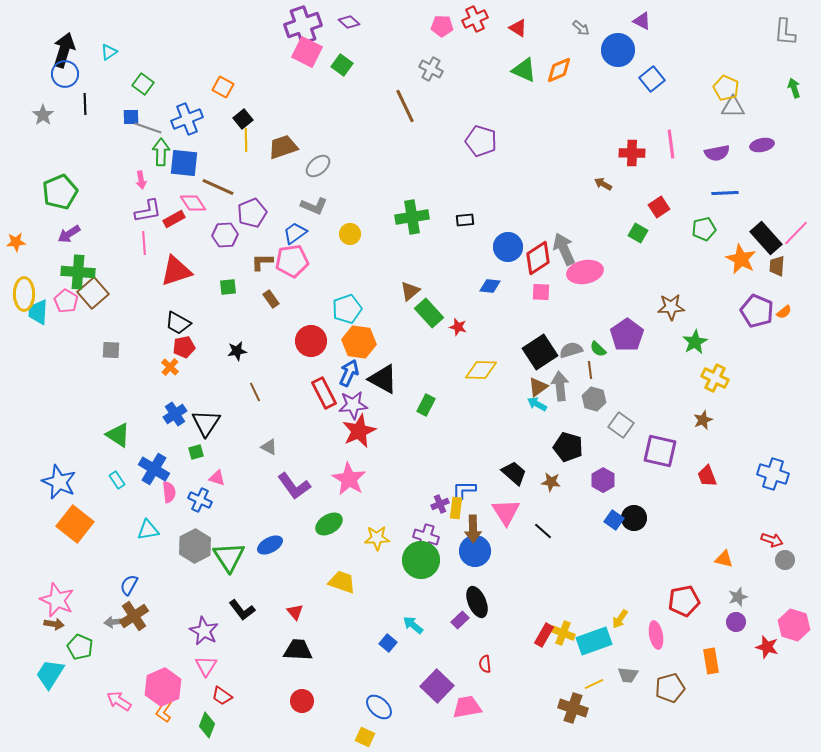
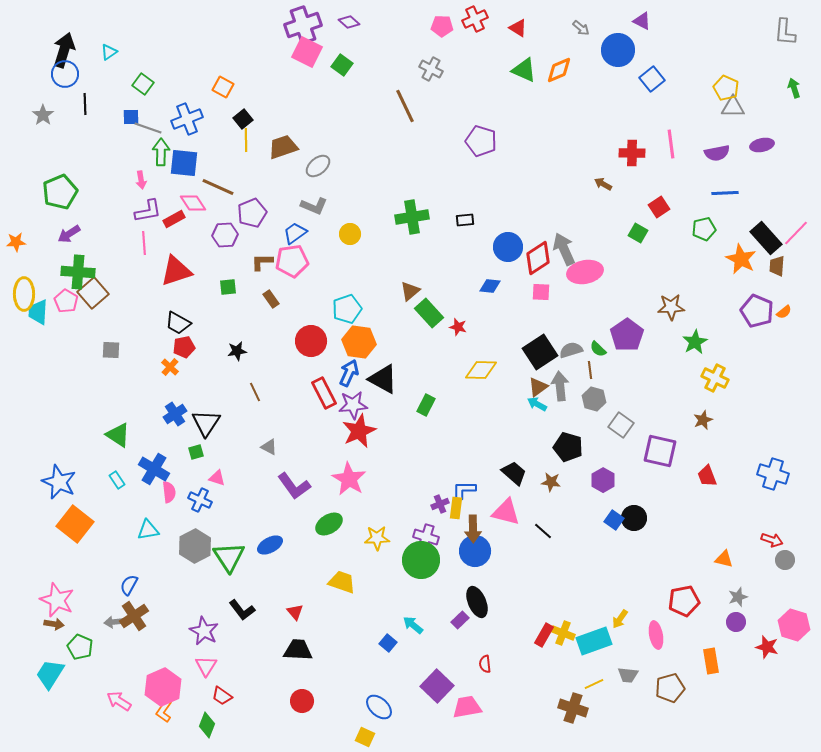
pink triangle at (506, 512): rotated 44 degrees counterclockwise
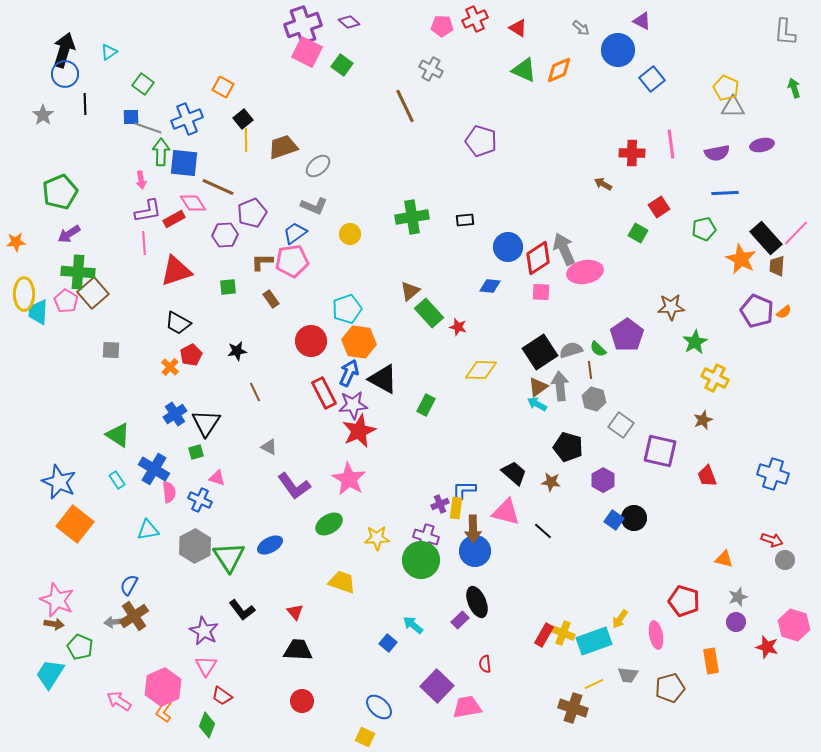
red pentagon at (184, 347): moved 7 px right, 8 px down; rotated 15 degrees counterclockwise
red pentagon at (684, 601): rotated 28 degrees clockwise
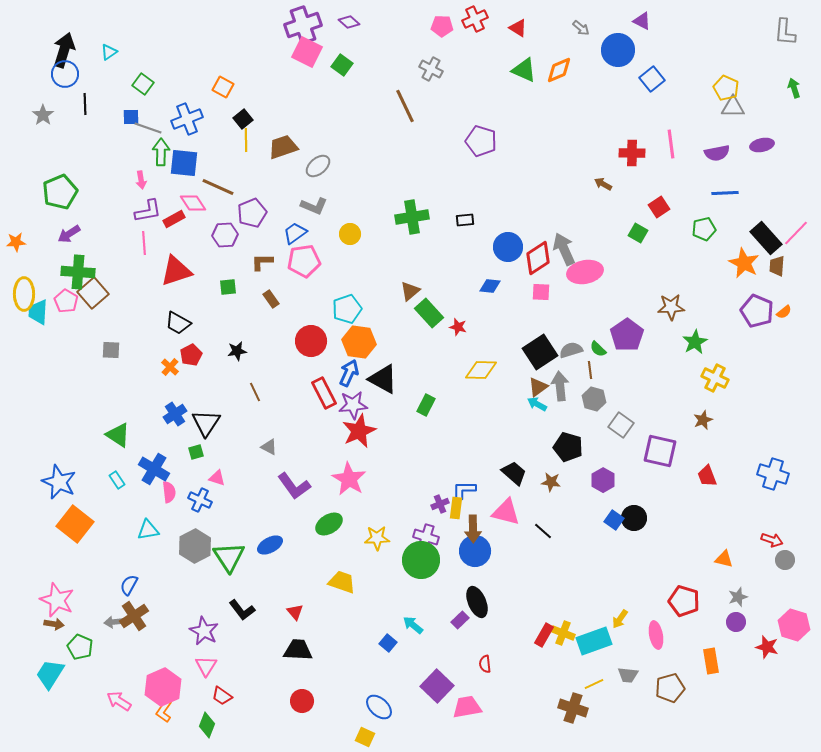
orange star at (741, 259): moved 3 px right, 4 px down
pink pentagon at (292, 261): moved 12 px right
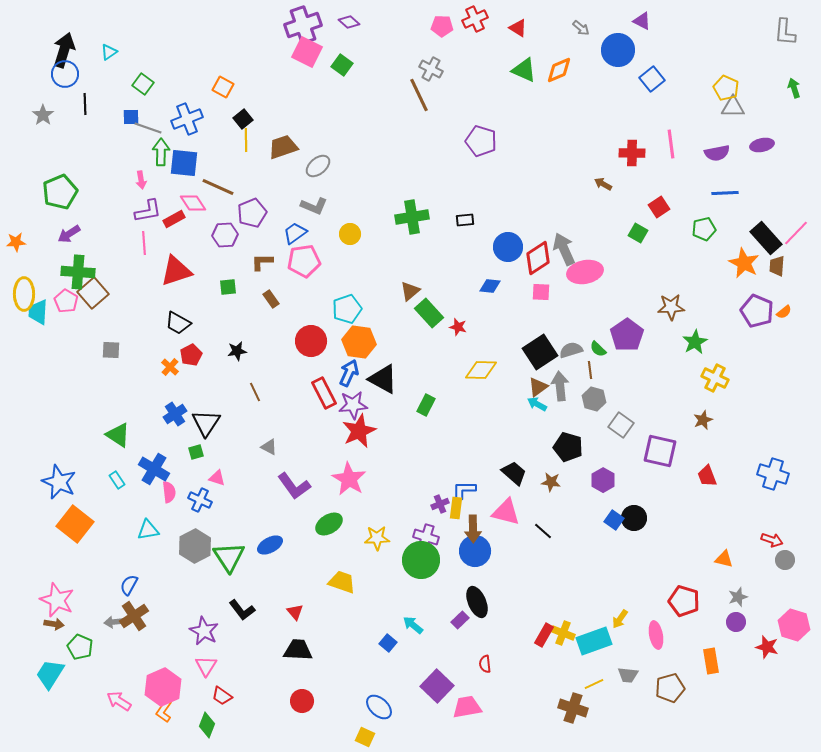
brown line at (405, 106): moved 14 px right, 11 px up
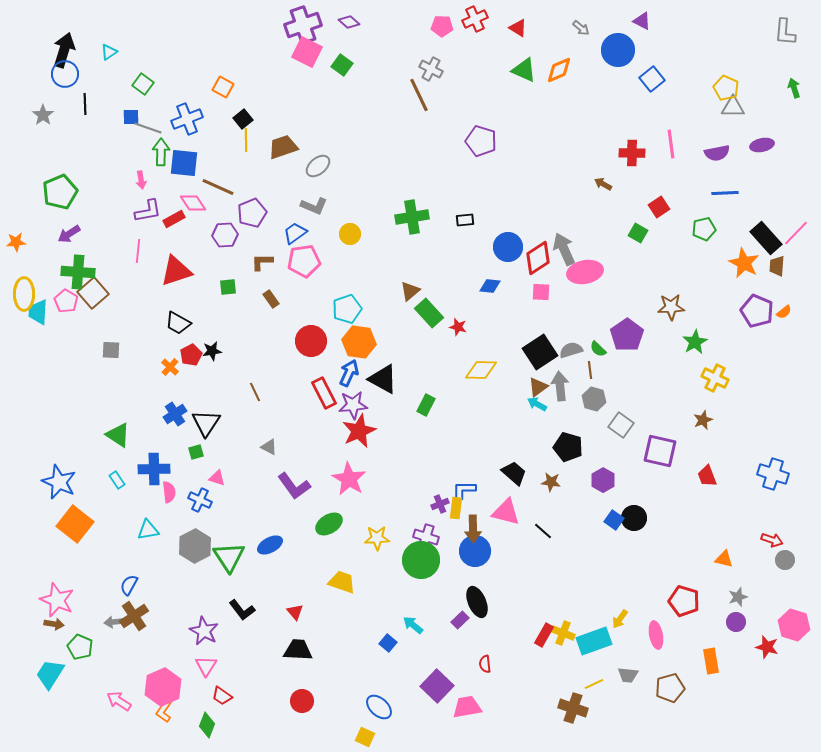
pink line at (144, 243): moved 6 px left, 8 px down; rotated 10 degrees clockwise
black star at (237, 351): moved 25 px left
blue cross at (154, 469): rotated 32 degrees counterclockwise
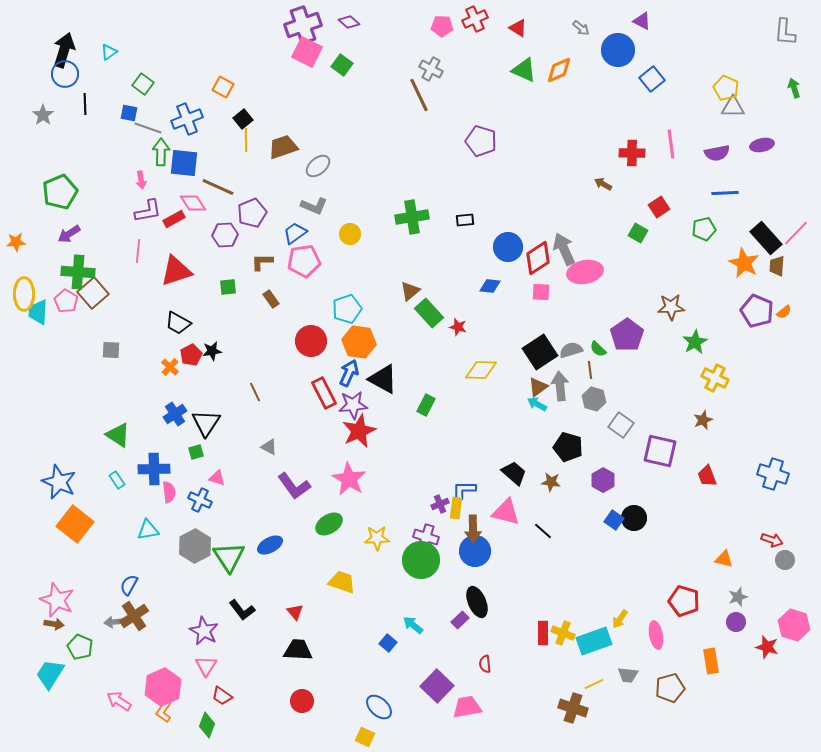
blue square at (131, 117): moved 2 px left, 4 px up; rotated 12 degrees clockwise
red rectangle at (544, 635): moved 1 px left, 2 px up; rotated 30 degrees counterclockwise
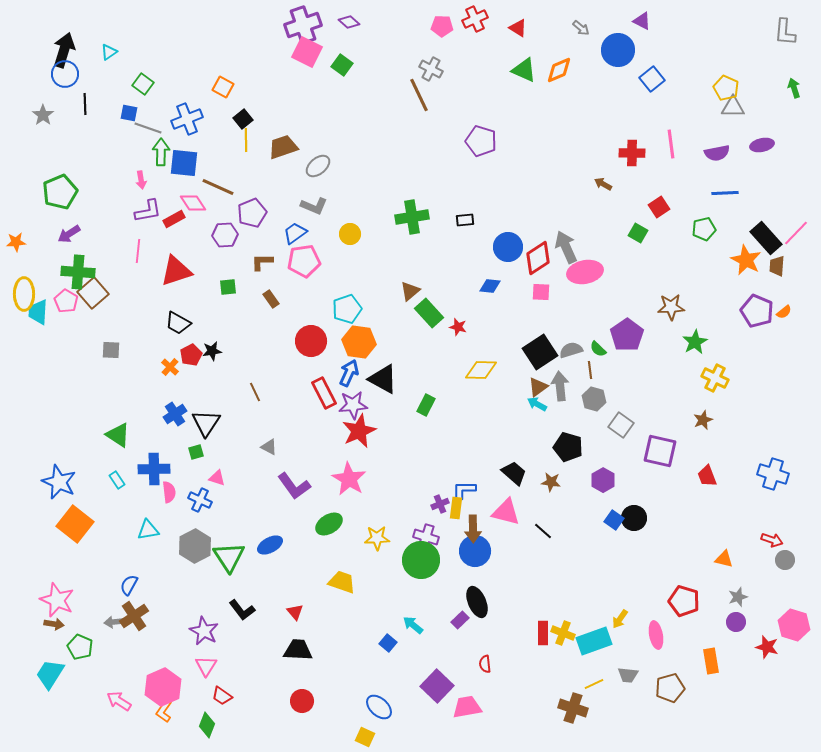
gray arrow at (564, 249): moved 2 px right, 2 px up
orange star at (744, 263): moved 2 px right, 3 px up
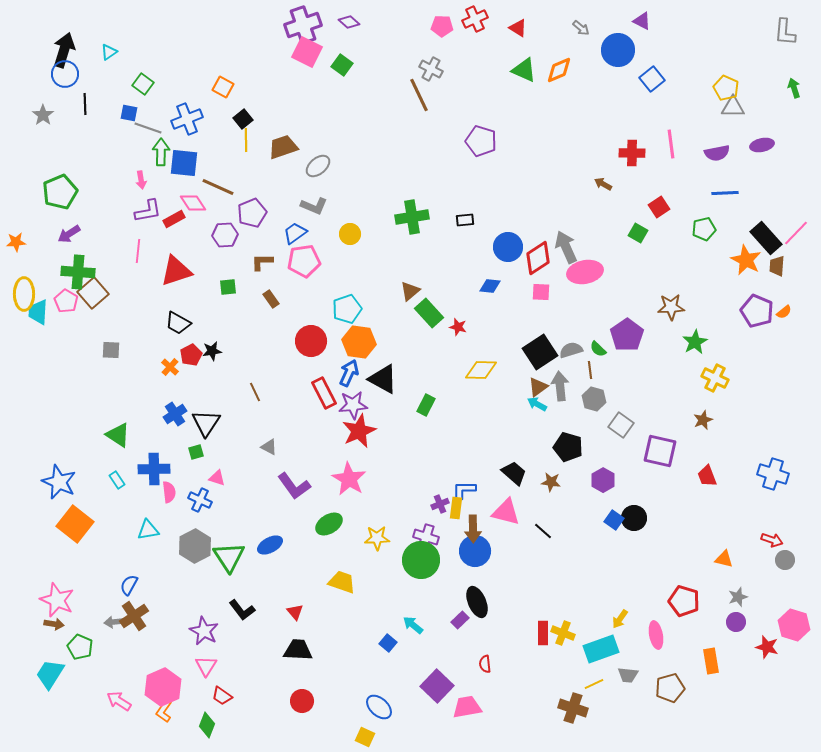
cyan rectangle at (594, 641): moved 7 px right, 8 px down
